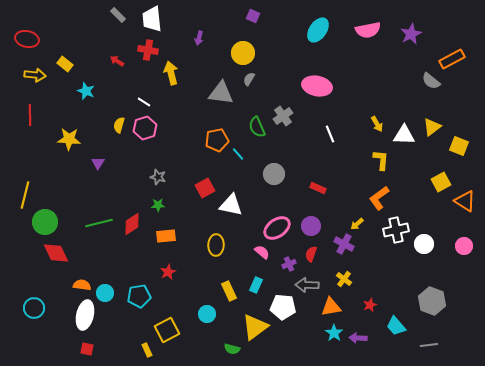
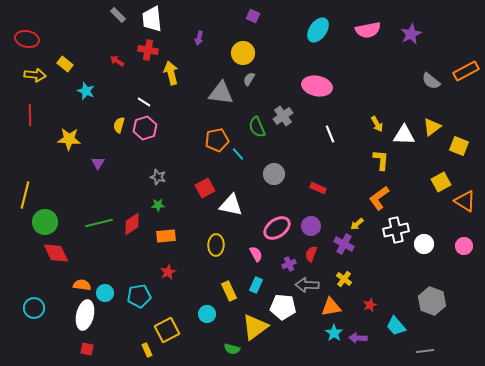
orange rectangle at (452, 59): moved 14 px right, 12 px down
pink semicircle at (262, 252): moved 6 px left, 2 px down; rotated 21 degrees clockwise
gray line at (429, 345): moved 4 px left, 6 px down
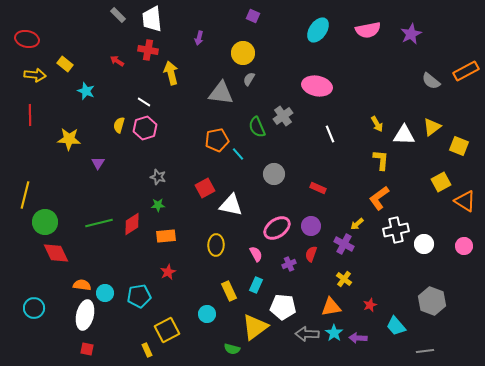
gray arrow at (307, 285): moved 49 px down
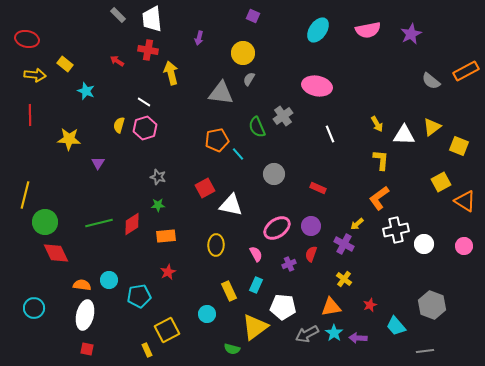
cyan circle at (105, 293): moved 4 px right, 13 px up
gray hexagon at (432, 301): moved 4 px down
gray arrow at (307, 334): rotated 30 degrees counterclockwise
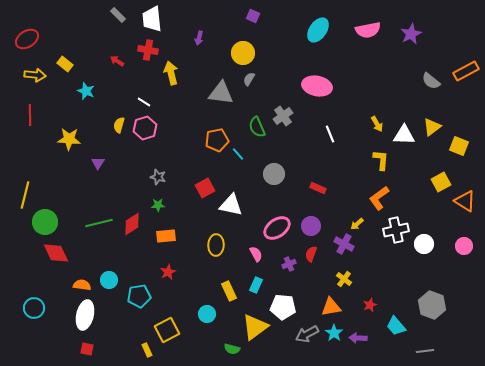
red ellipse at (27, 39): rotated 45 degrees counterclockwise
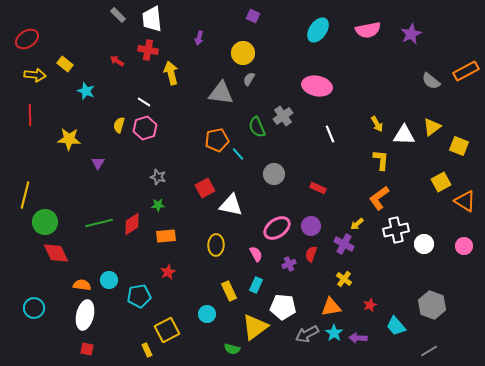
gray line at (425, 351): moved 4 px right; rotated 24 degrees counterclockwise
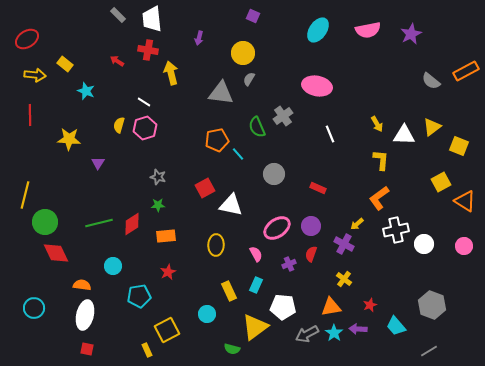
cyan circle at (109, 280): moved 4 px right, 14 px up
purple arrow at (358, 338): moved 9 px up
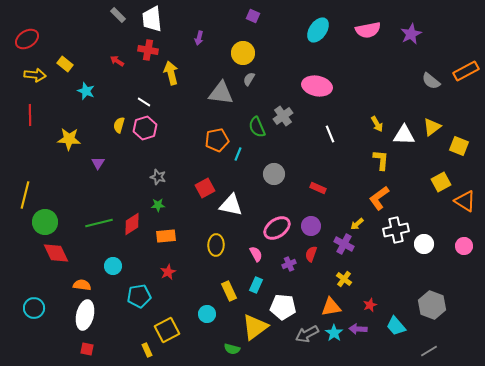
cyan line at (238, 154): rotated 64 degrees clockwise
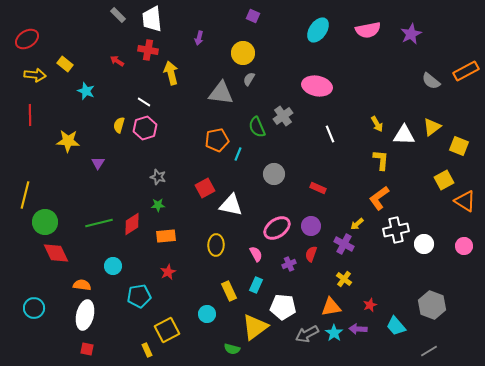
yellow star at (69, 139): moved 1 px left, 2 px down
yellow square at (441, 182): moved 3 px right, 2 px up
